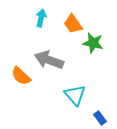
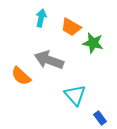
orange trapezoid: moved 2 px left, 3 px down; rotated 25 degrees counterclockwise
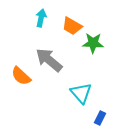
orange trapezoid: moved 1 px right, 1 px up
green star: rotated 10 degrees counterclockwise
gray arrow: rotated 20 degrees clockwise
cyan triangle: moved 6 px right, 2 px up
blue rectangle: rotated 64 degrees clockwise
